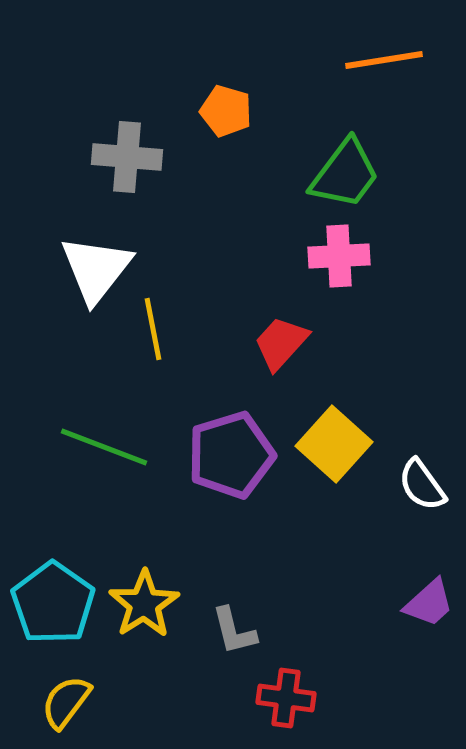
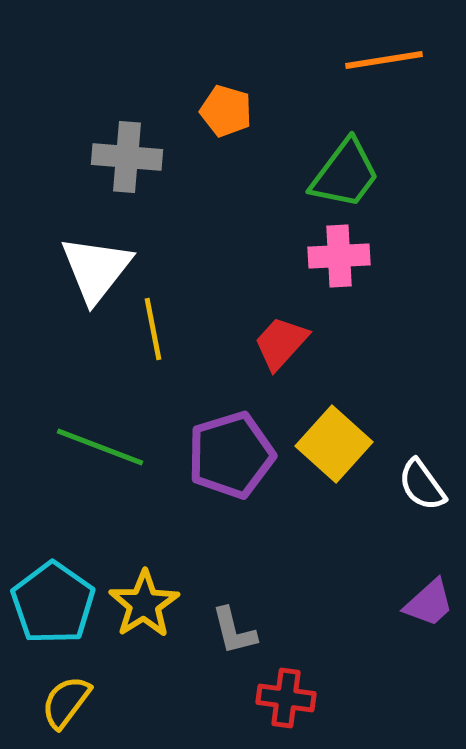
green line: moved 4 px left
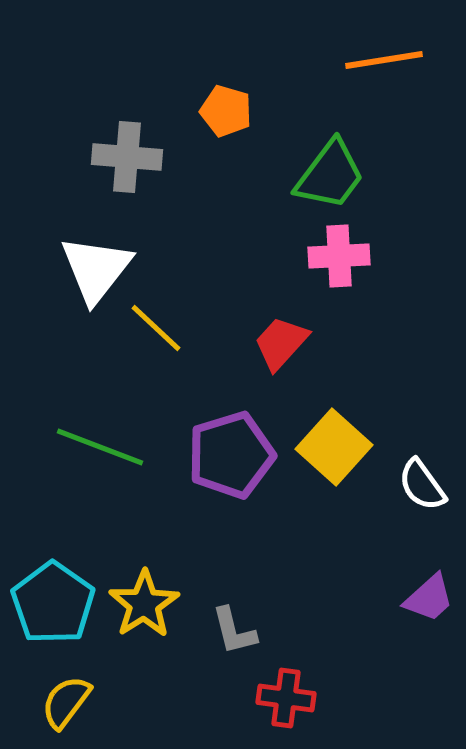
green trapezoid: moved 15 px left, 1 px down
yellow line: moved 3 px right, 1 px up; rotated 36 degrees counterclockwise
yellow square: moved 3 px down
purple trapezoid: moved 5 px up
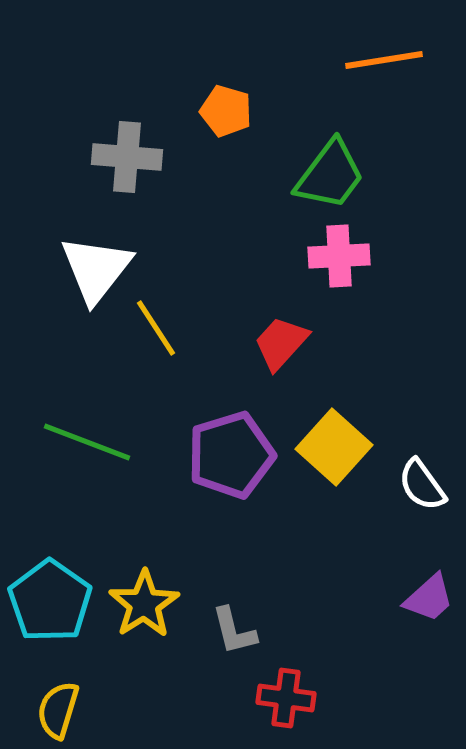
yellow line: rotated 14 degrees clockwise
green line: moved 13 px left, 5 px up
cyan pentagon: moved 3 px left, 2 px up
yellow semicircle: moved 8 px left, 8 px down; rotated 20 degrees counterclockwise
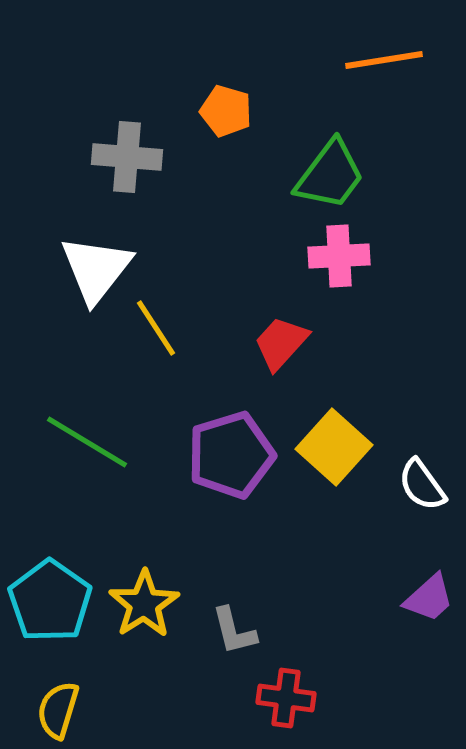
green line: rotated 10 degrees clockwise
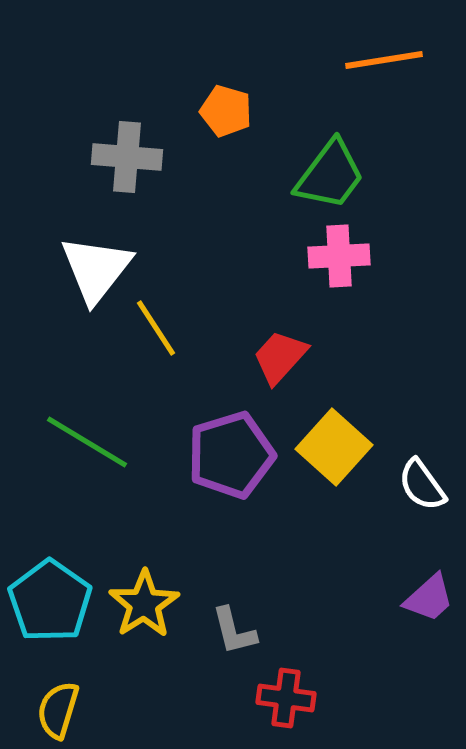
red trapezoid: moved 1 px left, 14 px down
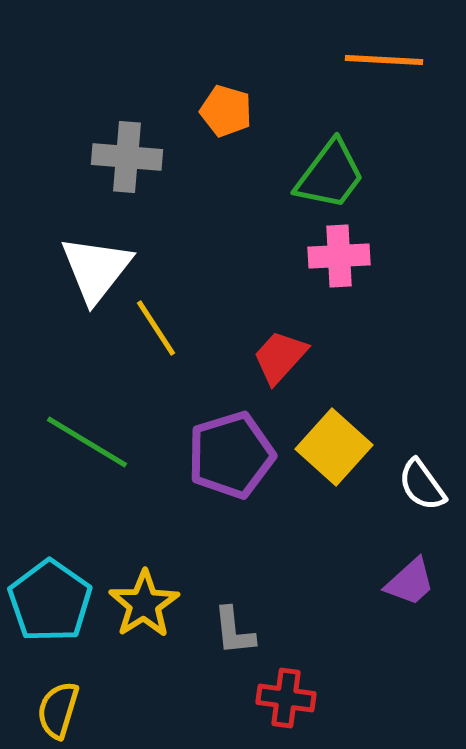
orange line: rotated 12 degrees clockwise
purple trapezoid: moved 19 px left, 16 px up
gray L-shape: rotated 8 degrees clockwise
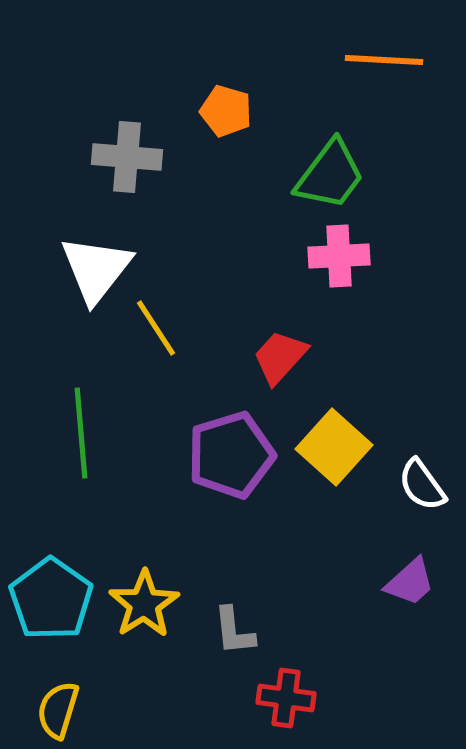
green line: moved 6 px left, 9 px up; rotated 54 degrees clockwise
cyan pentagon: moved 1 px right, 2 px up
